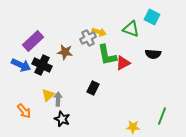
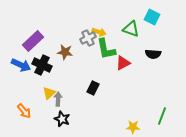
green L-shape: moved 1 px left, 6 px up
yellow triangle: moved 1 px right, 2 px up
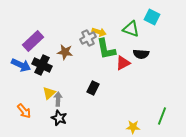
black semicircle: moved 12 px left
black star: moved 3 px left, 1 px up
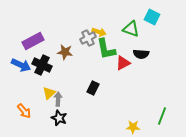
purple rectangle: rotated 15 degrees clockwise
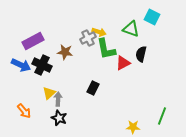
black semicircle: rotated 98 degrees clockwise
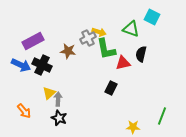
brown star: moved 3 px right, 1 px up
red triangle: rotated 14 degrees clockwise
black rectangle: moved 18 px right
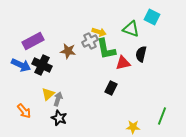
gray cross: moved 2 px right, 3 px down
yellow triangle: moved 1 px left, 1 px down
gray arrow: rotated 16 degrees clockwise
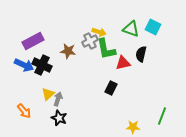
cyan square: moved 1 px right, 10 px down
blue arrow: moved 3 px right
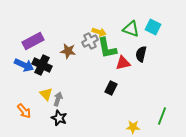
green L-shape: moved 1 px right, 1 px up
yellow triangle: moved 2 px left; rotated 32 degrees counterclockwise
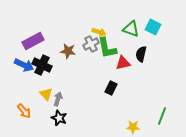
gray cross: moved 1 px right, 3 px down
